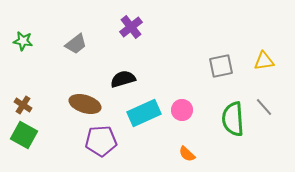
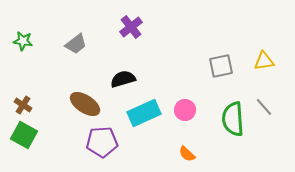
brown ellipse: rotated 16 degrees clockwise
pink circle: moved 3 px right
purple pentagon: moved 1 px right, 1 px down
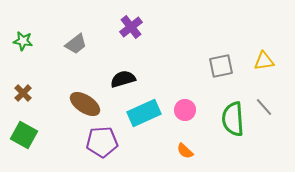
brown cross: moved 12 px up; rotated 12 degrees clockwise
orange semicircle: moved 2 px left, 3 px up
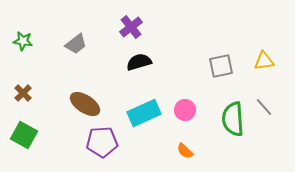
black semicircle: moved 16 px right, 17 px up
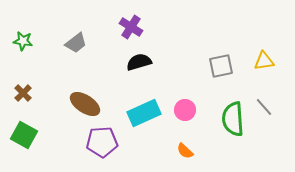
purple cross: rotated 20 degrees counterclockwise
gray trapezoid: moved 1 px up
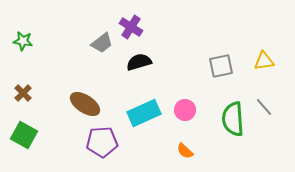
gray trapezoid: moved 26 px right
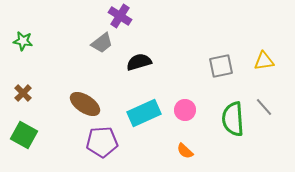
purple cross: moved 11 px left, 11 px up
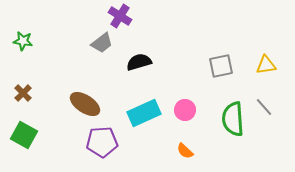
yellow triangle: moved 2 px right, 4 px down
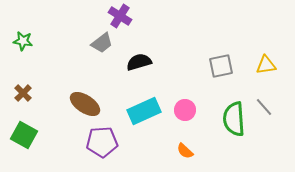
cyan rectangle: moved 2 px up
green semicircle: moved 1 px right
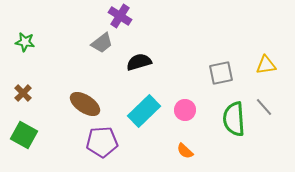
green star: moved 2 px right, 1 px down
gray square: moved 7 px down
cyan rectangle: rotated 20 degrees counterclockwise
